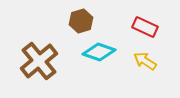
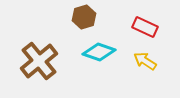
brown hexagon: moved 3 px right, 4 px up
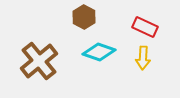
brown hexagon: rotated 15 degrees counterclockwise
yellow arrow: moved 2 px left, 3 px up; rotated 120 degrees counterclockwise
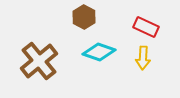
red rectangle: moved 1 px right
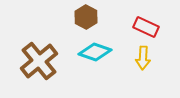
brown hexagon: moved 2 px right
cyan diamond: moved 4 px left
